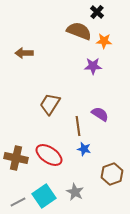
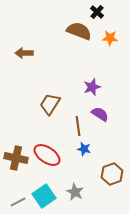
orange star: moved 6 px right, 3 px up
purple star: moved 1 px left, 21 px down; rotated 18 degrees counterclockwise
red ellipse: moved 2 px left
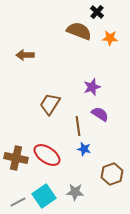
brown arrow: moved 1 px right, 2 px down
gray star: rotated 24 degrees counterclockwise
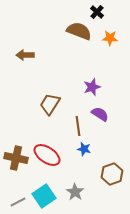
gray star: rotated 30 degrees clockwise
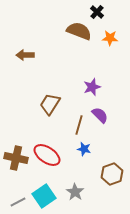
purple semicircle: moved 1 px down; rotated 12 degrees clockwise
brown line: moved 1 px right, 1 px up; rotated 24 degrees clockwise
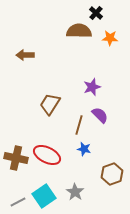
black cross: moved 1 px left, 1 px down
brown semicircle: rotated 20 degrees counterclockwise
red ellipse: rotated 8 degrees counterclockwise
